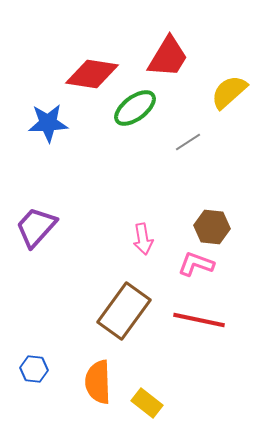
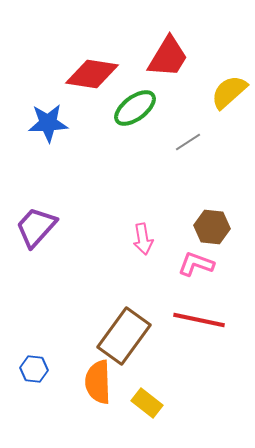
brown rectangle: moved 25 px down
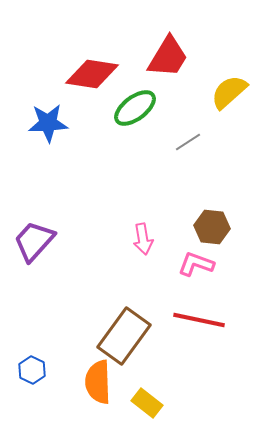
purple trapezoid: moved 2 px left, 14 px down
blue hexagon: moved 2 px left, 1 px down; rotated 20 degrees clockwise
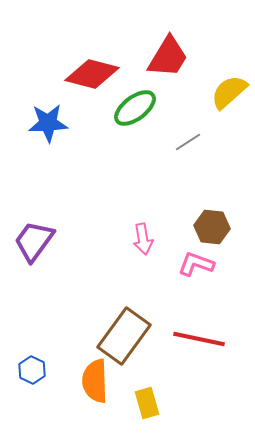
red diamond: rotated 6 degrees clockwise
purple trapezoid: rotated 6 degrees counterclockwise
red line: moved 19 px down
orange semicircle: moved 3 px left, 1 px up
yellow rectangle: rotated 36 degrees clockwise
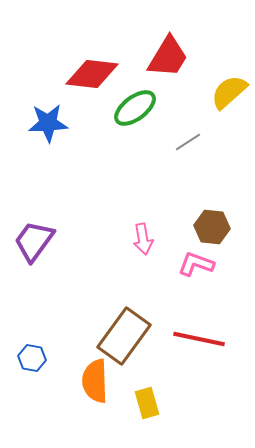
red diamond: rotated 8 degrees counterclockwise
blue hexagon: moved 12 px up; rotated 16 degrees counterclockwise
